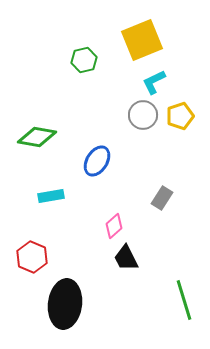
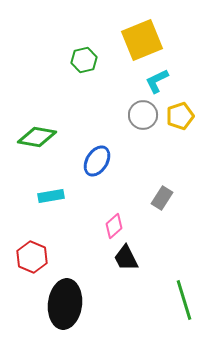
cyan L-shape: moved 3 px right, 1 px up
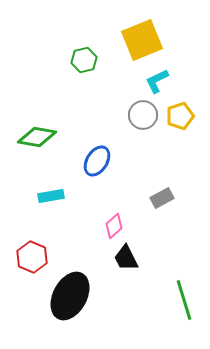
gray rectangle: rotated 30 degrees clockwise
black ellipse: moved 5 px right, 8 px up; rotated 21 degrees clockwise
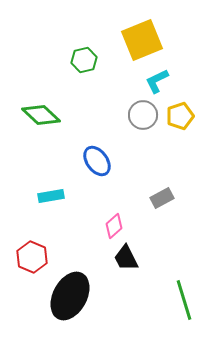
green diamond: moved 4 px right, 22 px up; rotated 33 degrees clockwise
blue ellipse: rotated 68 degrees counterclockwise
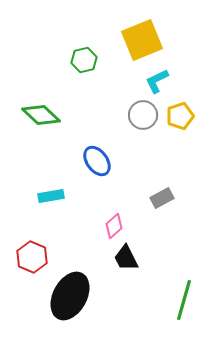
green line: rotated 33 degrees clockwise
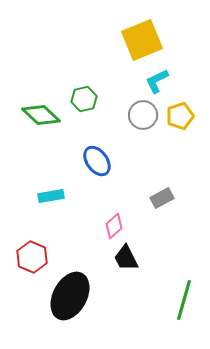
green hexagon: moved 39 px down
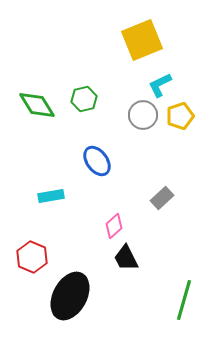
cyan L-shape: moved 3 px right, 4 px down
green diamond: moved 4 px left, 10 px up; rotated 15 degrees clockwise
gray rectangle: rotated 15 degrees counterclockwise
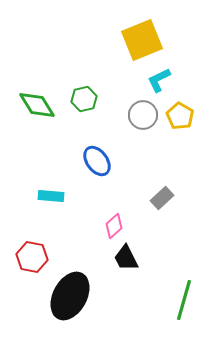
cyan L-shape: moved 1 px left, 5 px up
yellow pentagon: rotated 24 degrees counterclockwise
cyan rectangle: rotated 15 degrees clockwise
red hexagon: rotated 12 degrees counterclockwise
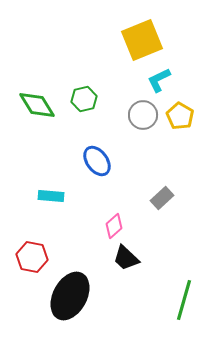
black trapezoid: rotated 20 degrees counterclockwise
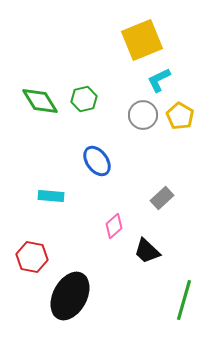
green diamond: moved 3 px right, 4 px up
black trapezoid: moved 21 px right, 7 px up
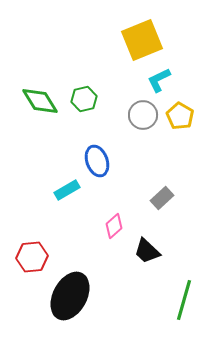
blue ellipse: rotated 16 degrees clockwise
cyan rectangle: moved 16 px right, 6 px up; rotated 35 degrees counterclockwise
red hexagon: rotated 16 degrees counterclockwise
